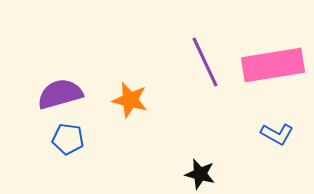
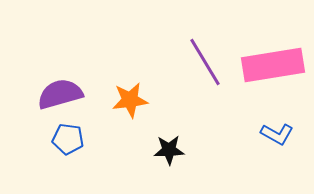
purple line: rotated 6 degrees counterclockwise
orange star: rotated 21 degrees counterclockwise
black star: moved 31 px left, 24 px up; rotated 16 degrees counterclockwise
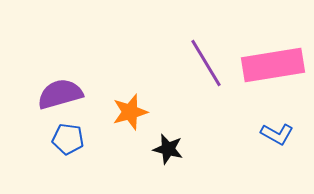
purple line: moved 1 px right, 1 px down
orange star: moved 12 px down; rotated 9 degrees counterclockwise
black star: moved 1 px left, 1 px up; rotated 16 degrees clockwise
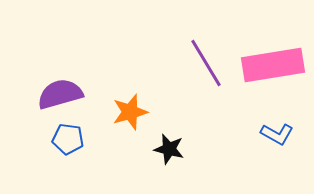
black star: moved 1 px right
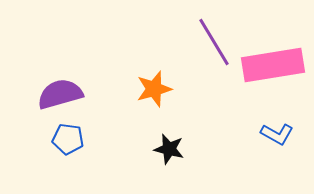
purple line: moved 8 px right, 21 px up
orange star: moved 24 px right, 23 px up
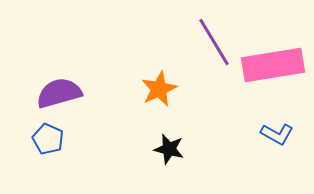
orange star: moved 5 px right; rotated 9 degrees counterclockwise
purple semicircle: moved 1 px left, 1 px up
blue pentagon: moved 20 px left; rotated 16 degrees clockwise
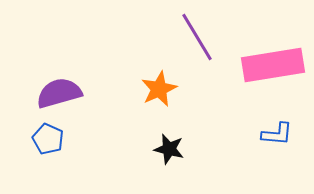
purple line: moved 17 px left, 5 px up
blue L-shape: rotated 24 degrees counterclockwise
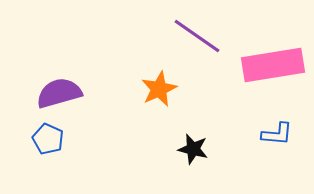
purple line: moved 1 px up; rotated 24 degrees counterclockwise
black star: moved 24 px right
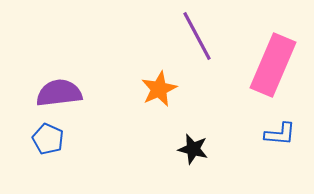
purple line: rotated 27 degrees clockwise
pink rectangle: rotated 58 degrees counterclockwise
purple semicircle: rotated 9 degrees clockwise
blue L-shape: moved 3 px right
